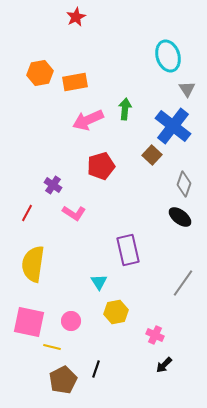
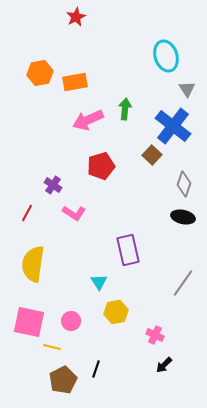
cyan ellipse: moved 2 px left
black ellipse: moved 3 px right; rotated 25 degrees counterclockwise
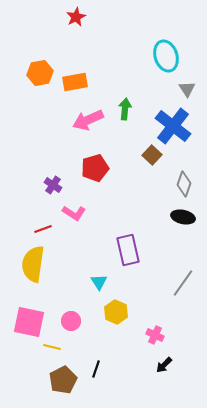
red pentagon: moved 6 px left, 2 px down
red line: moved 16 px right, 16 px down; rotated 42 degrees clockwise
yellow hexagon: rotated 25 degrees counterclockwise
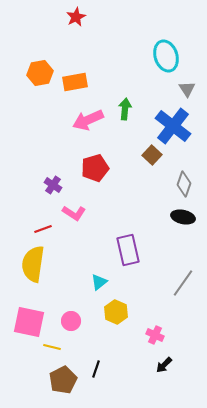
cyan triangle: rotated 24 degrees clockwise
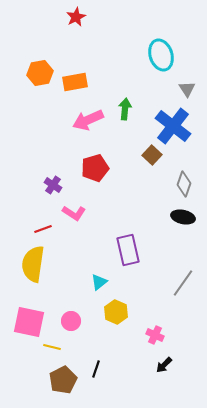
cyan ellipse: moved 5 px left, 1 px up
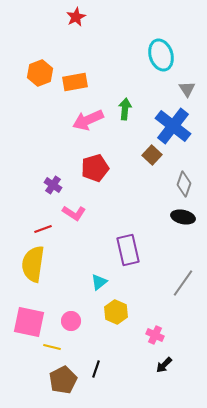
orange hexagon: rotated 10 degrees counterclockwise
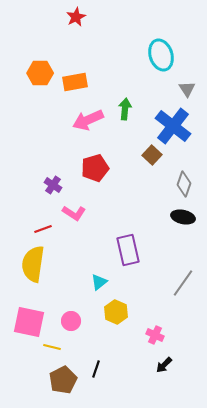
orange hexagon: rotated 20 degrees clockwise
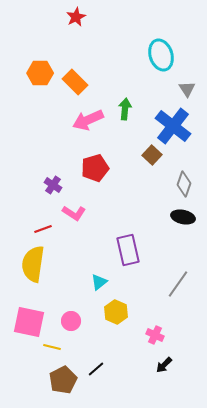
orange rectangle: rotated 55 degrees clockwise
gray line: moved 5 px left, 1 px down
black line: rotated 30 degrees clockwise
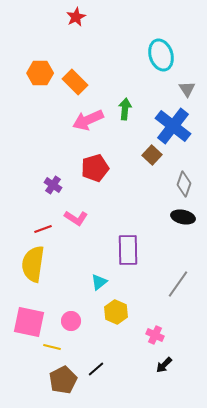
pink L-shape: moved 2 px right, 5 px down
purple rectangle: rotated 12 degrees clockwise
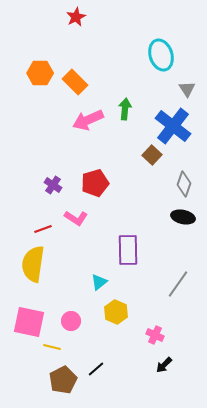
red pentagon: moved 15 px down
